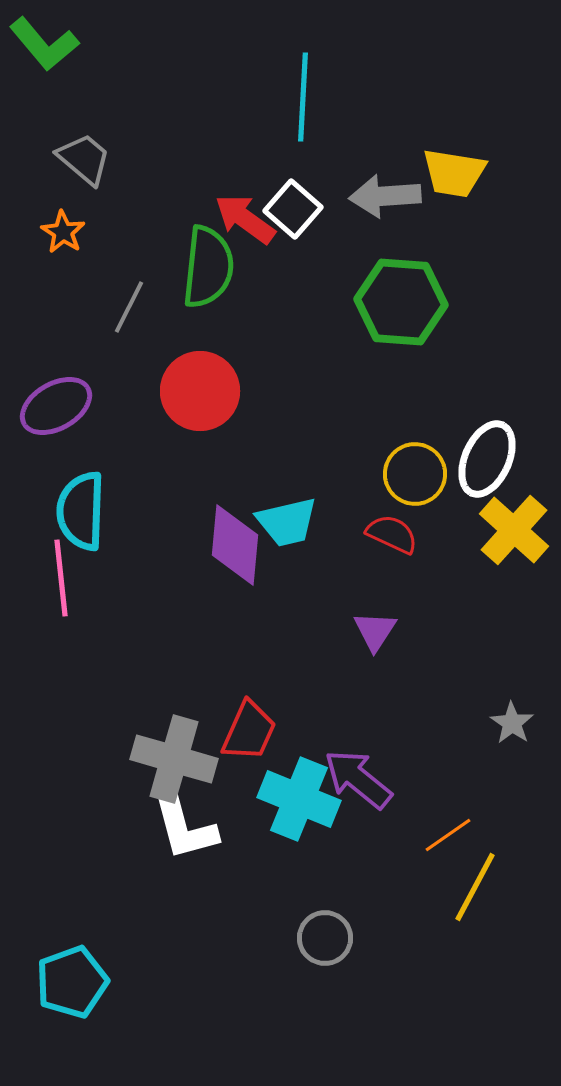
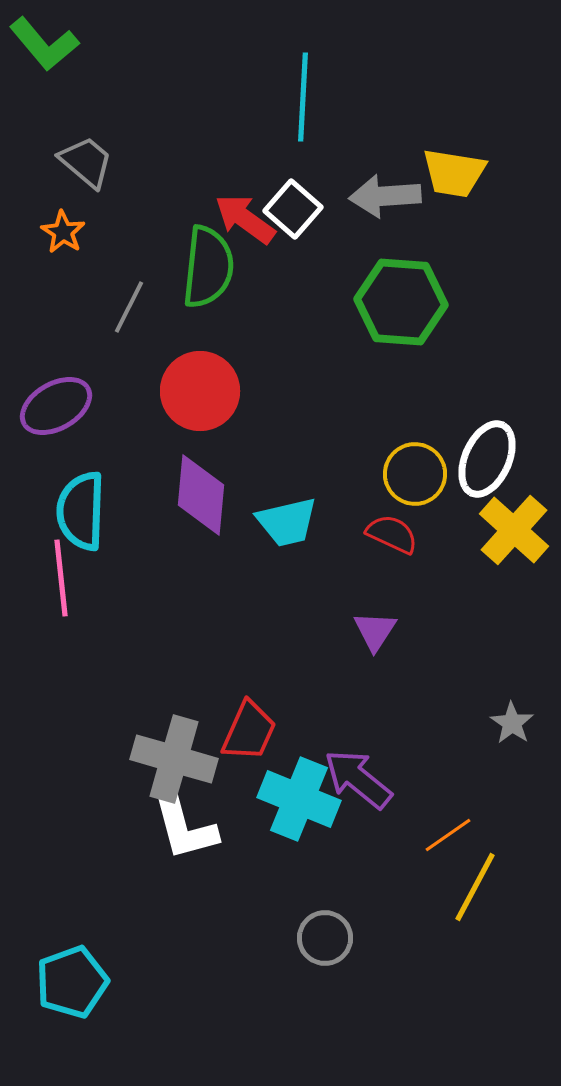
gray trapezoid: moved 2 px right, 3 px down
purple diamond: moved 34 px left, 50 px up
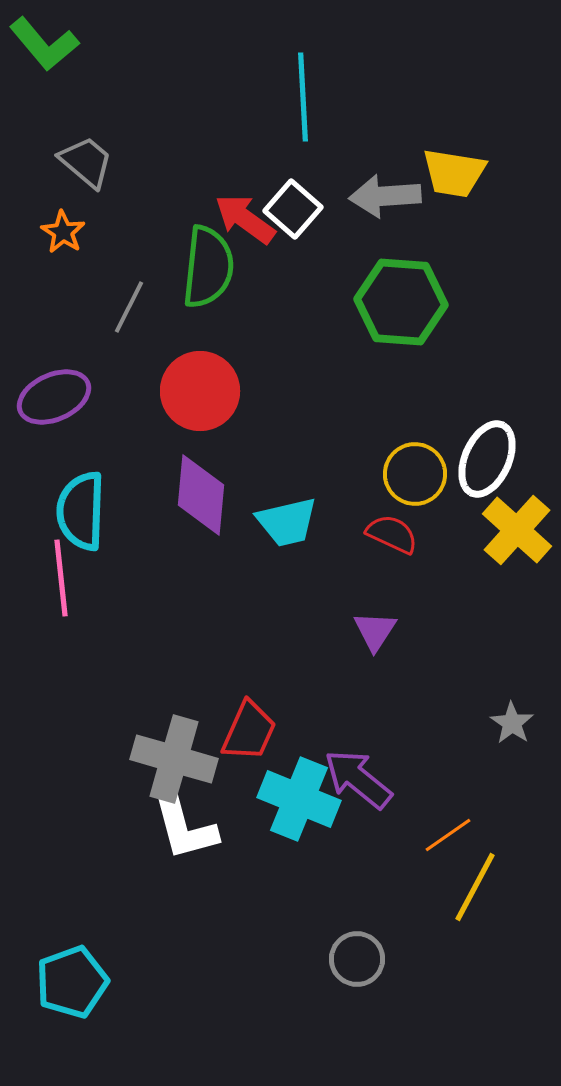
cyan line: rotated 6 degrees counterclockwise
purple ellipse: moved 2 px left, 9 px up; rotated 6 degrees clockwise
yellow cross: moved 3 px right
gray circle: moved 32 px right, 21 px down
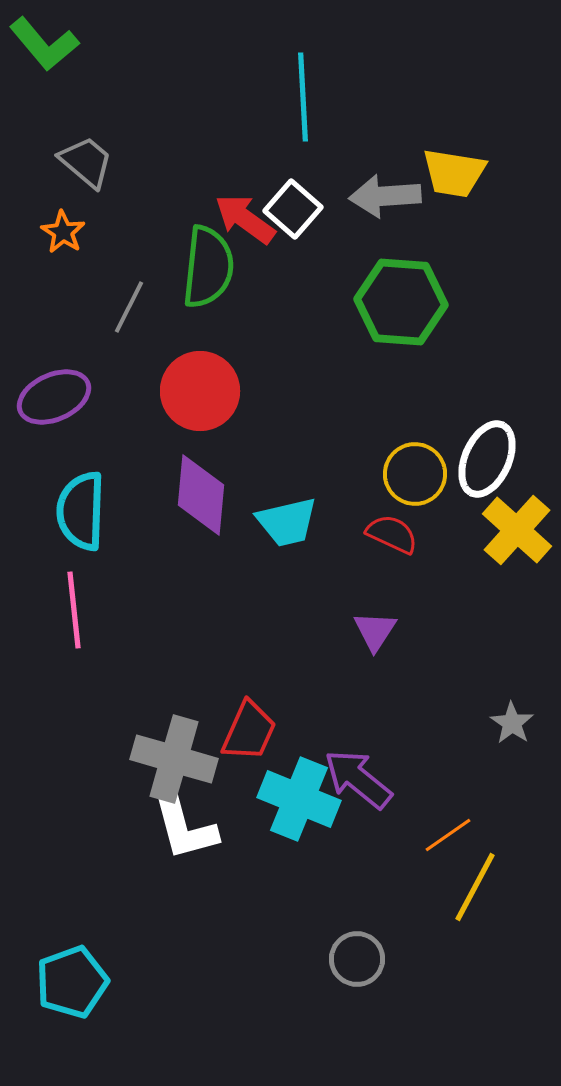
pink line: moved 13 px right, 32 px down
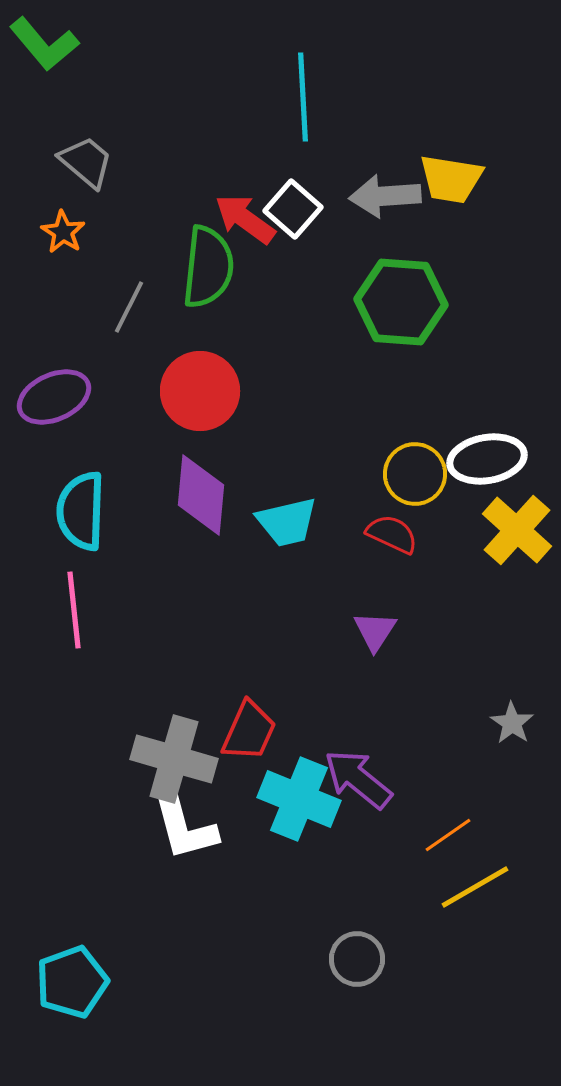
yellow trapezoid: moved 3 px left, 6 px down
white ellipse: rotated 56 degrees clockwise
yellow line: rotated 32 degrees clockwise
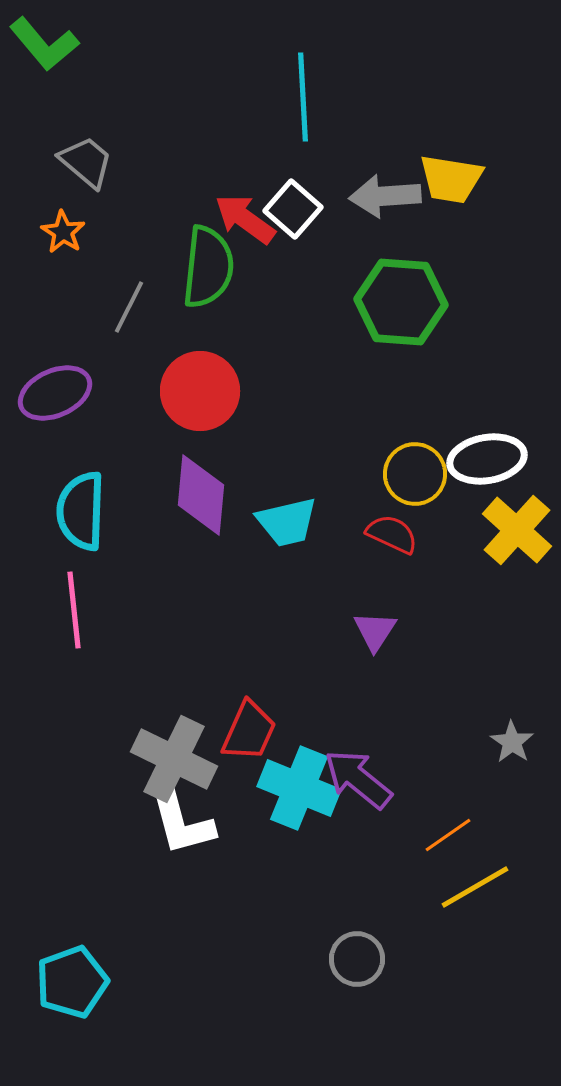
purple ellipse: moved 1 px right, 4 px up
gray star: moved 19 px down
gray cross: rotated 10 degrees clockwise
cyan cross: moved 11 px up
white L-shape: moved 3 px left, 5 px up
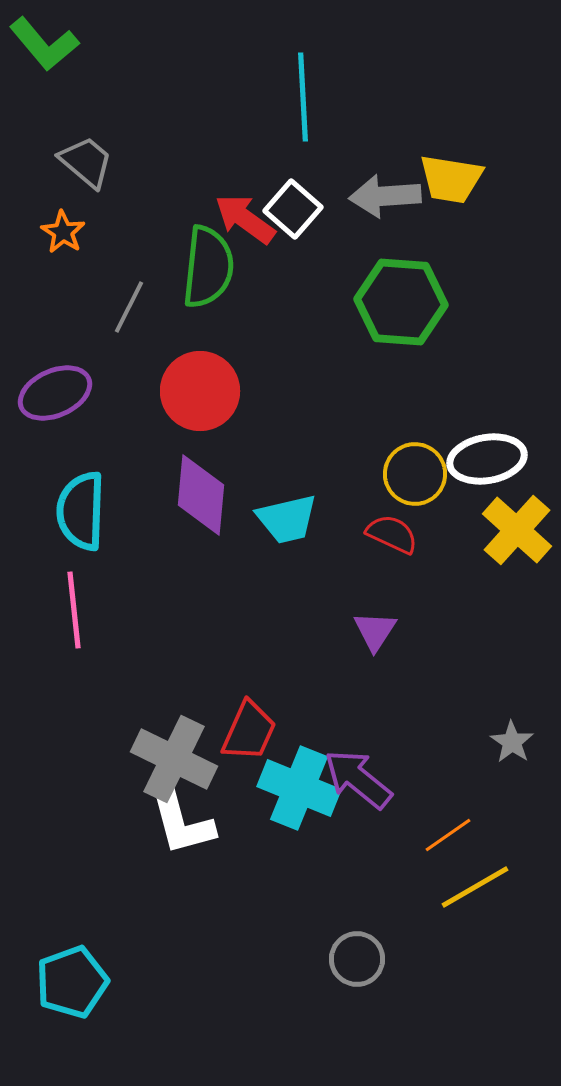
cyan trapezoid: moved 3 px up
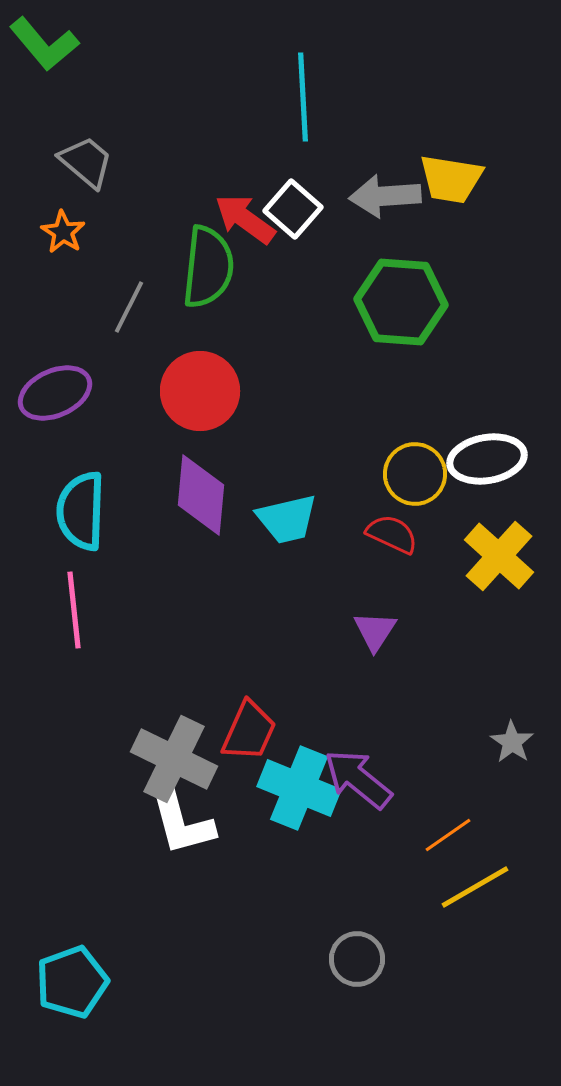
yellow cross: moved 18 px left, 26 px down
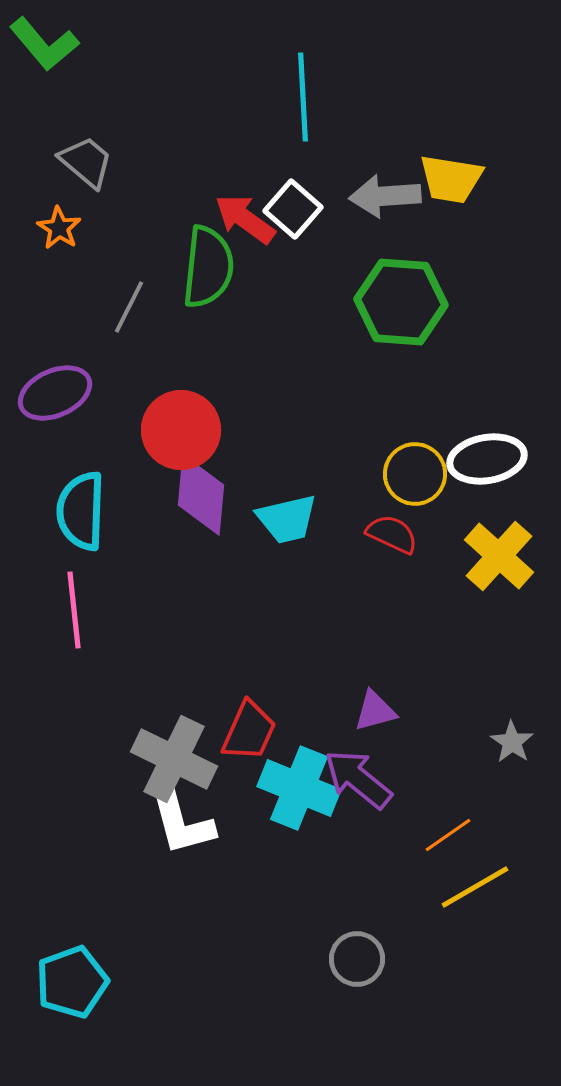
orange star: moved 4 px left, 4 px up
red circle: moved 19 px left, 39 px down
purple triangle: moved 80 px down; rotated 42 degrees clockwise
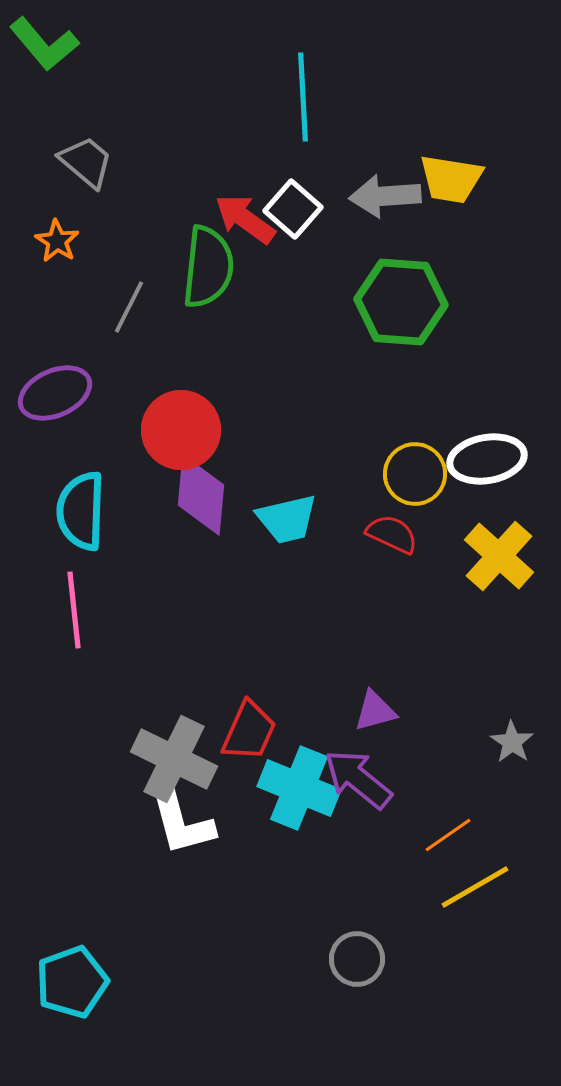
orange star: moved 2 px left, 13 px down
